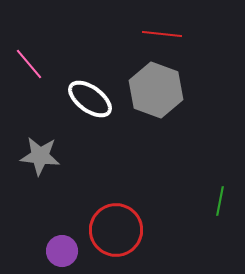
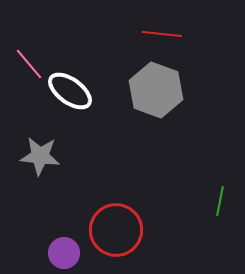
white ellipse: moved 20 px left, 8 px up
purple circle: moved 2 px right, 2 px down
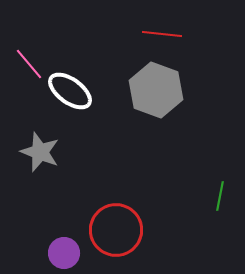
gray star: moved 4 px up; rotated 15 degrees clockwise
green line: moved 5 px up
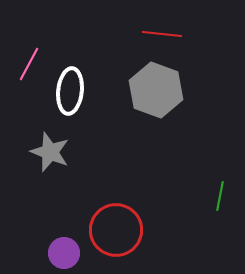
pink line: rotated 68 degrees clockwise
white ellipse: rotated 60 degrees clockwise
gray star: moved 10 px right
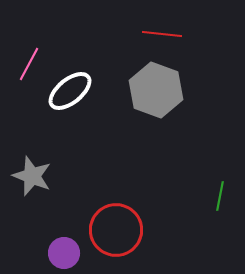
white ellipse: rotated 45 degrees clockwise
gray star: moved 18 px left, 24 px down
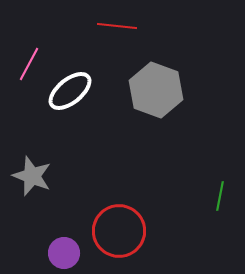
red line: moved 45 px left, 8 px up
red circle: moved 3 px right, 1 px down
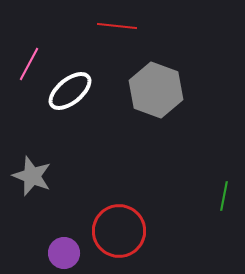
green line: moved 4 px right
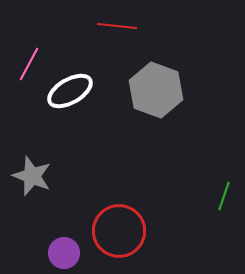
white ellipse: rotated 9 degrees clockwise
green line: rotated 8 degrees clockwise
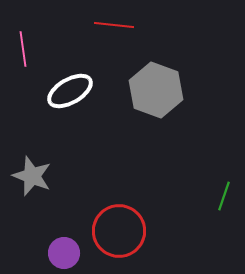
red line: moved 3 px left, 1 px up
pink line: moved 6 px left, 15 px up; rotated 36 degrees counterclockwise
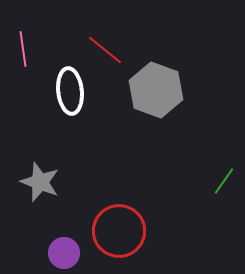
red line: moved 9 px left, 25 px down; rotated 33 degrees clockwise
white ellipse: rotated 66 degrees counterclockwise
gray star: moved 8 px right, 6 px down
green line: moved 15 px up; rotated 16 degrees clockwise
